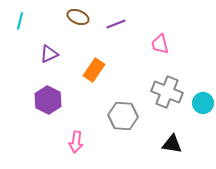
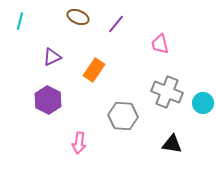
purple line: rotated 30 degrees counterclockwise
purple triangle: moved 3 px right, 3 px down
pink arrow: moved 3 px right, 1 px down
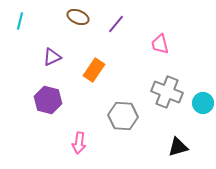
purple hexagon: rotated 12 degrees counterclockwise
black triangle: moved 6 px right, 3 px down; rotated 25 degrees counterclockwise
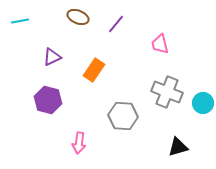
cyan line: rotated 66 degrees clockwise
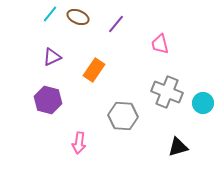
cyan line: moved 30 px right, 7 px up; rotated 42 degrees counterclockwise
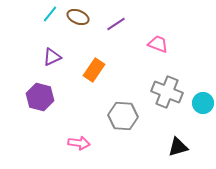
purple line: rotated 18 degrees clockwise
pink trapezoid: moved 2 px left; rotated 125 degrees clockwise
purple hexagon: moved 8 px left, 3 px up
pink arrow: rotated 90 degrees counterclockwise
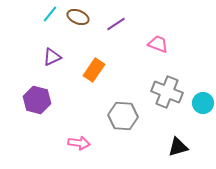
purple hexagon: moved 3 px left, 3 px down
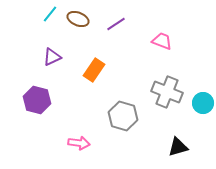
brown ellipse: moved 2 px down
pink trapezoid: moved 4 px right, 3 px up
gray hexagon: rotated 12 degrees clockwise
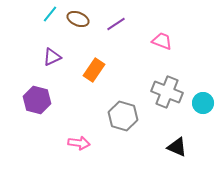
black triangle: moved 1 px left; rotated 40 degrees clockwise
